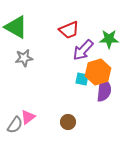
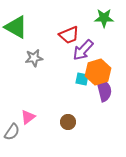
red trapezoid: moved 5 px down
green star: moved 5 px left, 21 px up
gray star: moved 10 px right
purple semicircle: rotated 20 degrees counterclockwise
gray semicircle: moved 3 px left, 7 px down
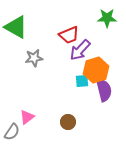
green star: moved 3 px right
purple arrow: moved 3 px left
orange hexagon: moved 2 px left, 2 px up
cyan square: moved 2 px down; rotated 16 degrees counterclockwise
pink triangle: moved 1 px left
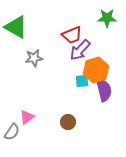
red trapezoid: moved 3 px right
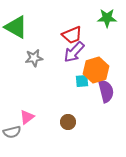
purple arrow: moved 6 px left, 2 px down
purple semicircle: moved 2 px right, 1 px down
gray semicircle: rotated 42 degrees clockwise
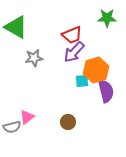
gray semicircle: moved 5 px up
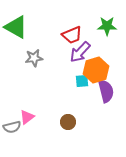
green star: moved 8 px down
purple arrow: moved 6 px right
